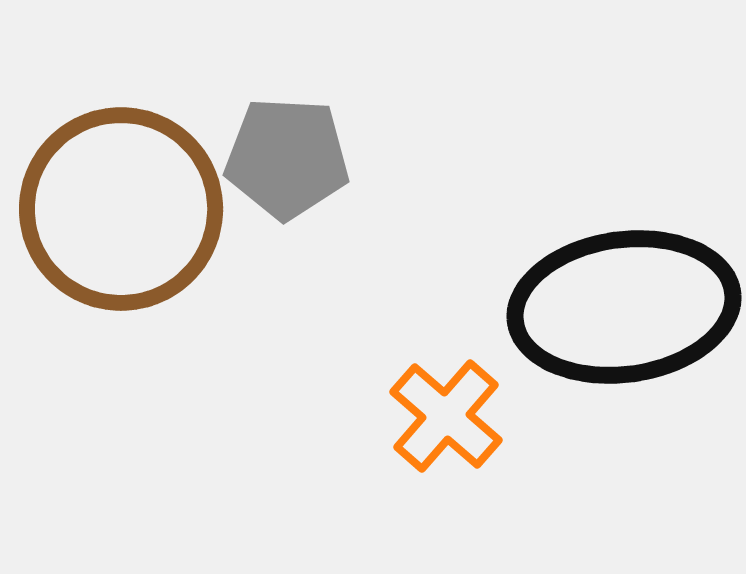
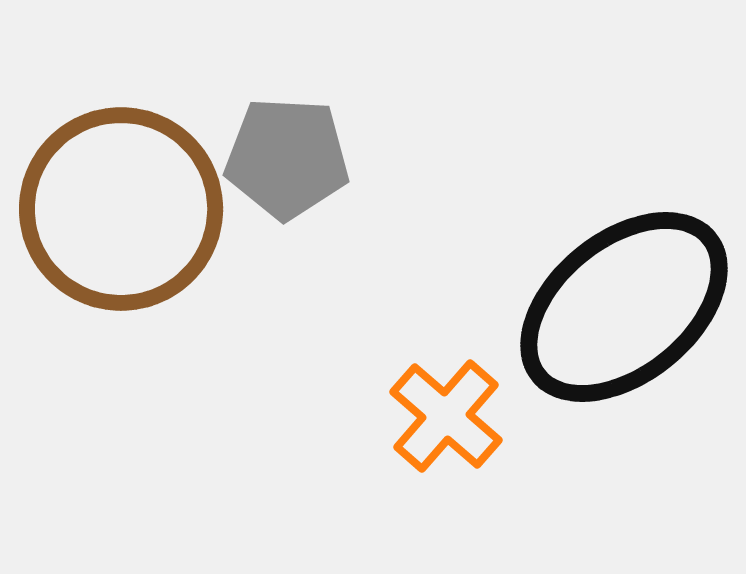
black ellipse: rotated 31 degrees counterclockwise
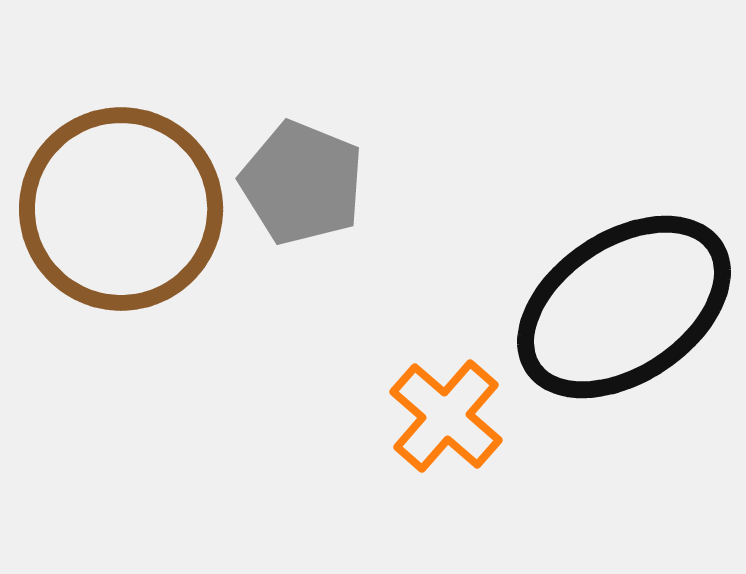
gray pentagon: moved 15 px right, 25 px down; rotated 19 degrees clockwise
black ellipse: rotated 5 degrees clockwise
